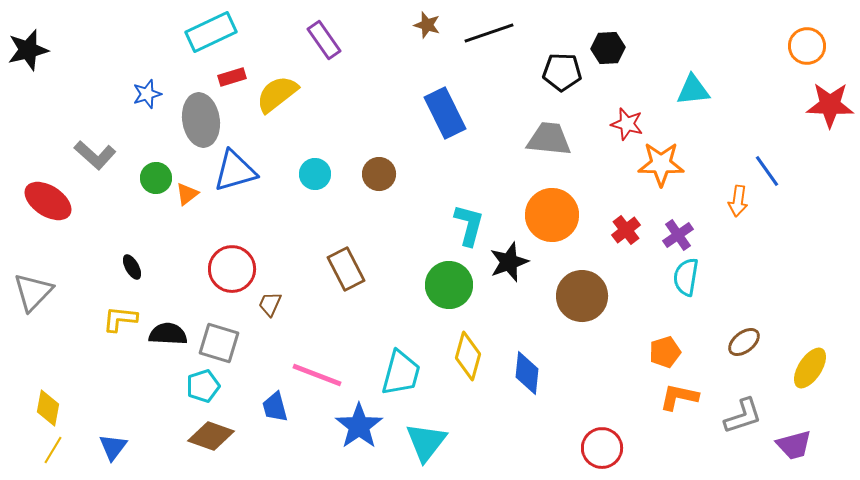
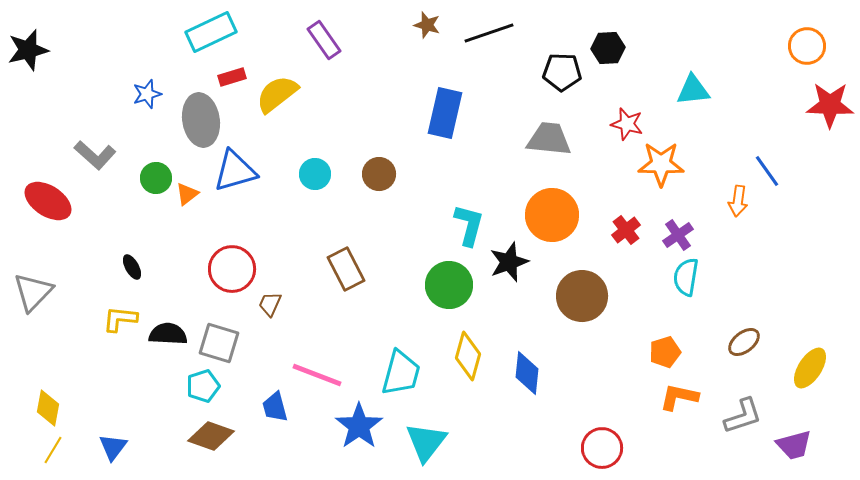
blue rectangle at (445, 113): rotated 39 degrees clockwise
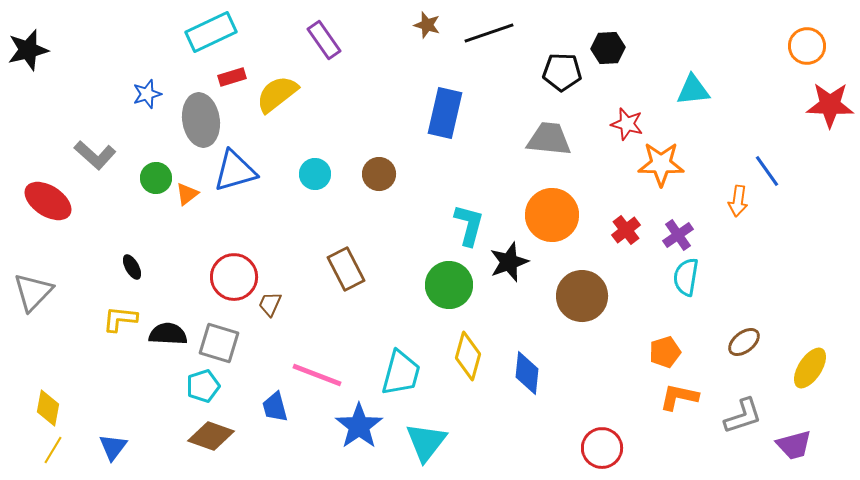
red circle at (232, 269): moved 2 px right, 8 px down
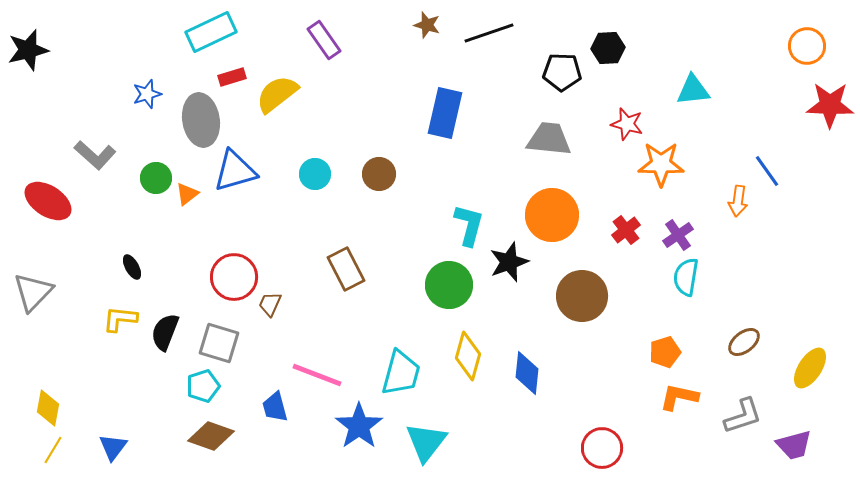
black semicircle at (168, 334): moved 3 px left, 2 px up; rotated 72 degrees counterclockwise
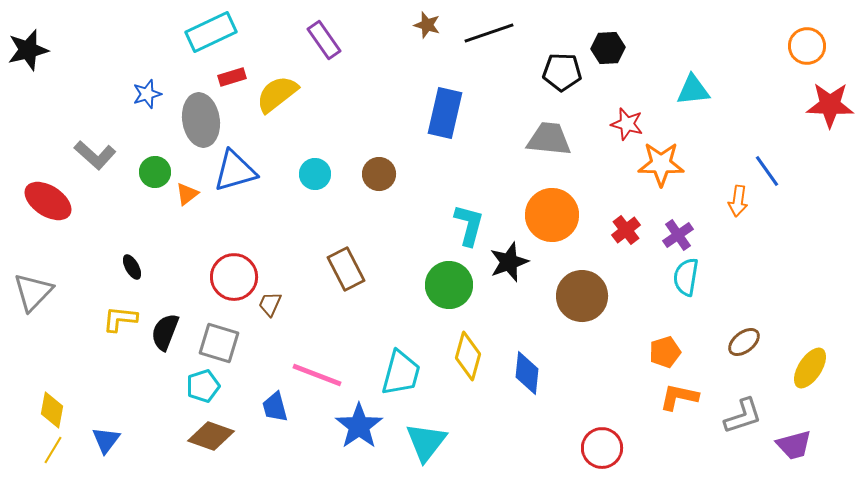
green circle at (156, 178): moved 1 px left, 6 px up
yellow diamond at (48, 408): moved 4 px right, 2 px down
blue triangle at (113, 447): moved 7 px left, 7 px up
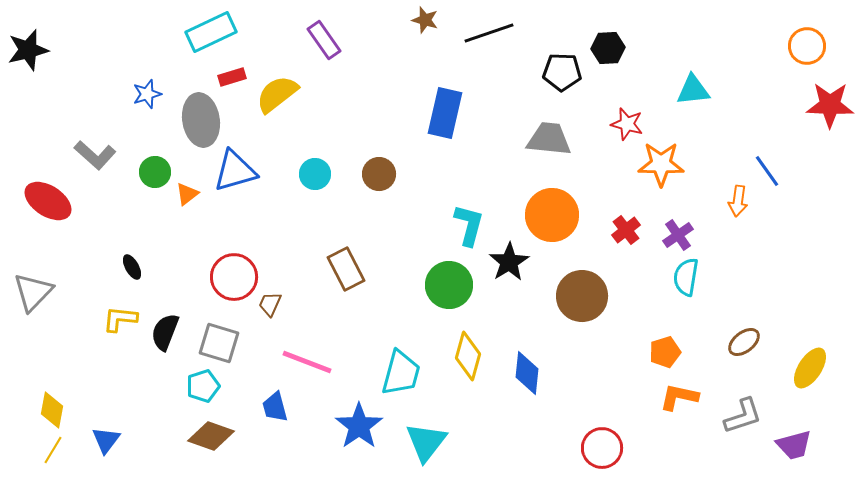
brown star at (427, 25): moved 2 px left, 5 px up
black star at (509, 262): rotated 12 degrees counterclockwise
pink line at (317, 375): moved 10 px left, 13 px up
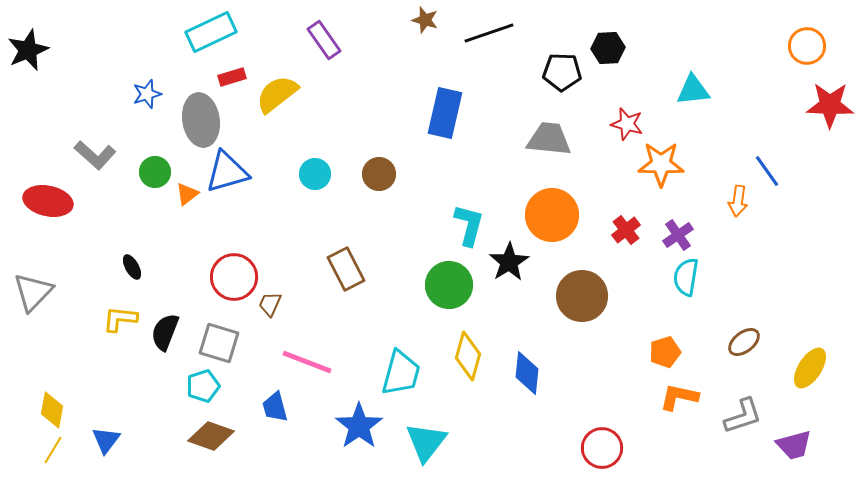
black star at (28, 50): rotated 9 degrees counterclockwise
blue triangle at (235, 171): moved 8 px left, 1 px down
red ellipse at (48, 201): rotated 21 degrees counterclockwise
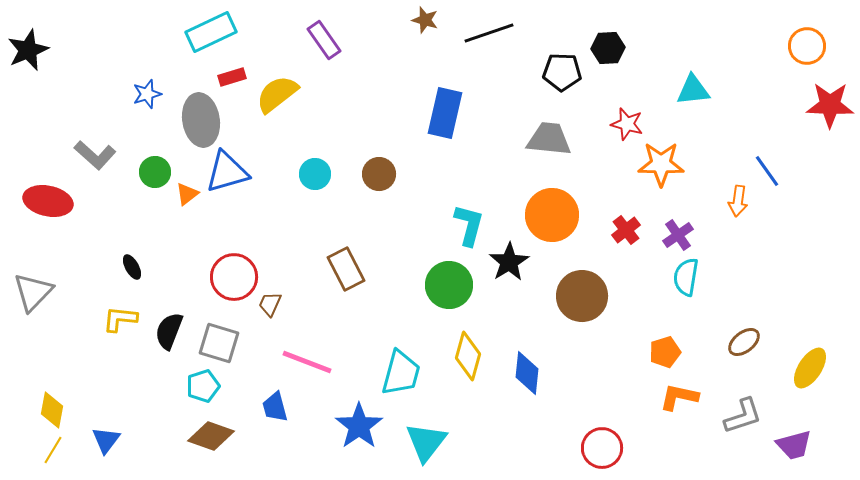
black semicircle at (165, 332): moved 4 px right, 1 px up
